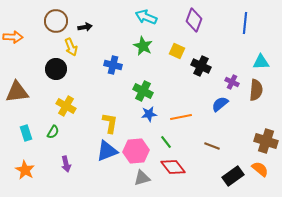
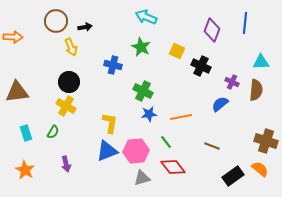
purple diamond: moved 18 px right, 10 px down
green star: moved 2 px left, 1 px down
black circle: moved 13 px right, 13 px down
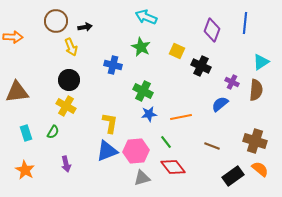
cyan triangle: rotated 30 degrees counterclockwise
black circle: moved 2 px up
brown cross: moved 11 px left
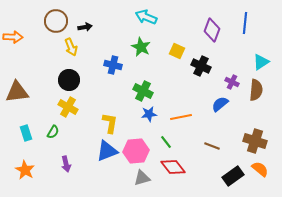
yellow cross: moved 2 px right, 1 px down
